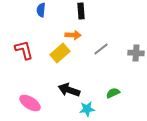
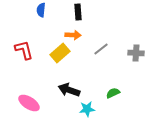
black rectangle: moved 3 px left, 1 px down
pink ellipse: moved 1 px left
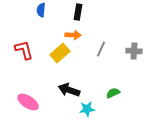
black rectangle: rotated 14 degrees clockwise
gray line: rotated 28 degrees counterclockwise
gray cross: moved 2 px left, 2 px up
pink ellipse: moved 1 px left, 1 px up
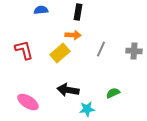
blue semicircle: rotated 80 degrees clockwise
black arrow: moved 1 px left; rotated 10 degrees counterclockwise
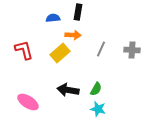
blue semicircle: moved 12 px right, 8 px down
gray cross: moved 2 px left, 1 px up
green semicircle: moved 17 px left, 4 px up; rotated 144 degrees clockwise
cyan star: moved 11 px right; rotated 21 degrees clockwise
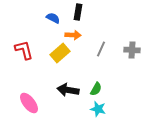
blue semicircle: rotated 32 degrees clockwise
pink ellipse: moved 1 px right, 1 px down; rotated 20 degrees clockwise
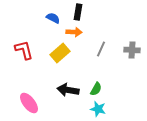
orange arrow: moved 1 px right, 3 px up
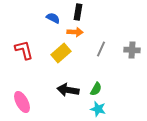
orange arrow: moved 1 px right
yellow rectangle: moved 1 px right
pink ellipse: moved 7 px left, 1 px up; rotated 10 degrees clockwise
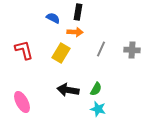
yellow rectangle: rotated 18 degrees counterclockwise
